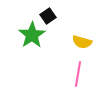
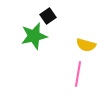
green star: moved 2 px right, 1 px down; rotated 20 degrees clockwise
yellow semicircle: moved 4 px right, 3 px down
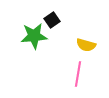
black square: moved 4 px right, 4 px down
green star: rotated 8 degrees clockwise
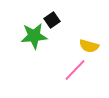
yellow semicircle: moved 3 px right, 1 px down
pink line: moved 3 px left, 4 px up; rotated 35 degrees clockwise
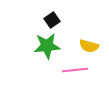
green star: moved 13 px right, 10 px down
pink line: rotated 40 degrees clockwise
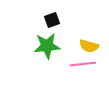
black square: rotated 14 degrees clockwise
pink line: moved 8 px right, 6 px up
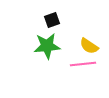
yellow semicircle: rotated 18 degrees clockwise
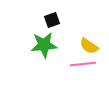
green star: moved 3 px left, 1 px up
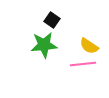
black square: rotated 35 degrees counterclockwise
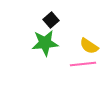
black square: moved 1 px left; rotated 14 degrees clockwise
green star: moved 1 px right, 2 px up
